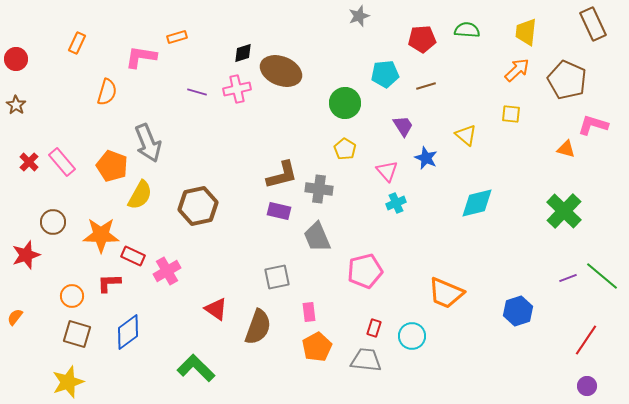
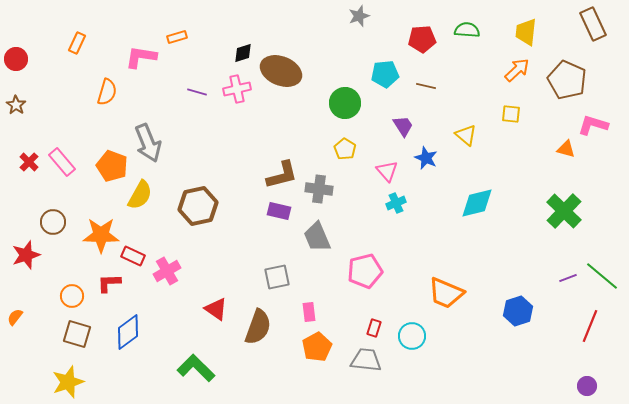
brown line at (426, 86): rotated 30 degrees clockwise
red line at (586, 340): moved 4 px right, 14 px up; rotated 12 degrees counterclockwise
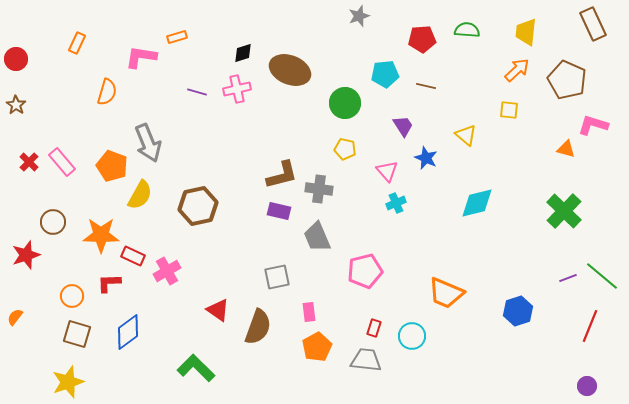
brown ellipse at (281, 71): moved 9 px right, 1 px up
yellow square at (511, 114): moved 2 px left, 4 px up
yellow pentagon at (345, 149): rotated 20 degrees counterclockwise
red triangle at (216, 309): moved 2 px right, 1 px down
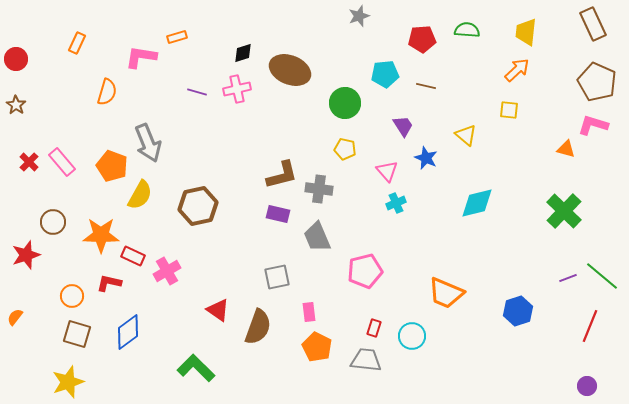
brown pentagon at (567, 80): moved 30 px right, 2 px down
purple rectangle at (279, 211): moved 1 px left, 3 px down
red L-shape at (109, 283): rotated 15 degrees clockwise
orange pentagon at (317, 347): rotated 16 degrees counterclockwise
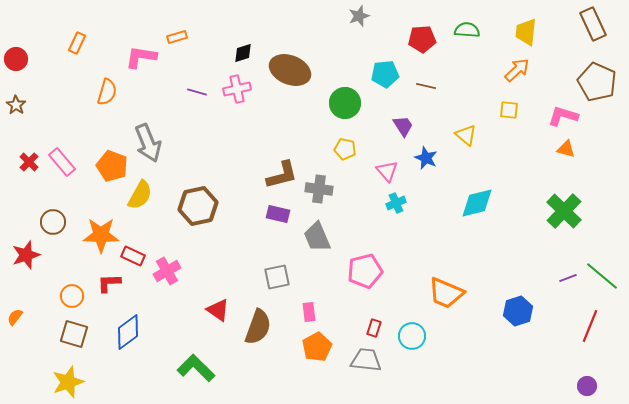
pink L-shape at (593, 125): moved 30 px left, 9 px up
red L-shape at (109, 283): rotated 15 degrees counterclockwise
brown square at (77, 334): moved 3 px left
orange pentagon at (317, 347): rotated 16 degrees clockwise
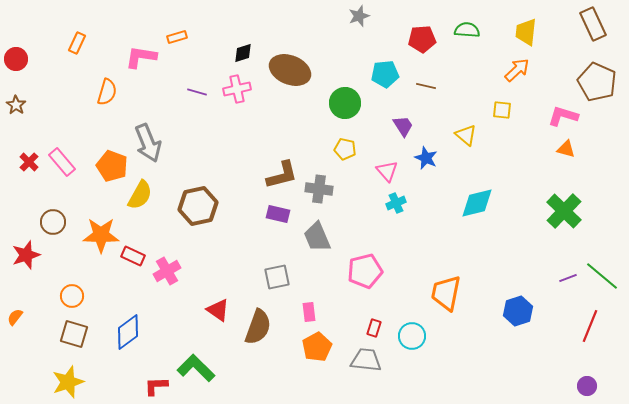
yellow square at (509, 110): moved 7 px left
red L-shape at (109, 283): moved 47 px right, 103 px down
orange trapezoid at (446, 293): rotated 78 degrees clockwise
